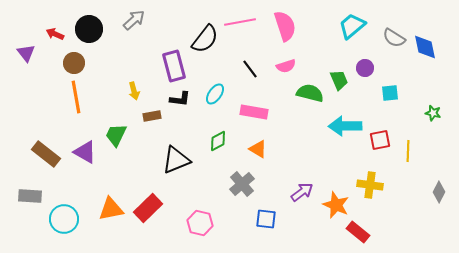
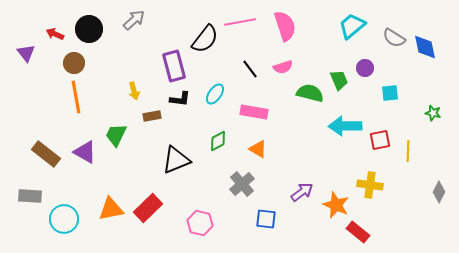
pink semicircle at (286, 66): moved 3 px left, 1 px down
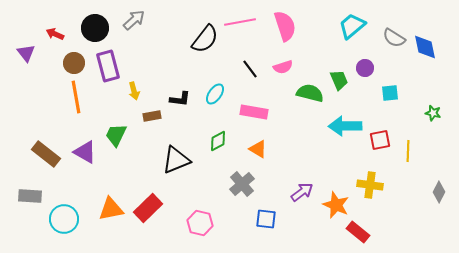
black circle at (89, 29): moved 6 px right, 1 px up
purple rectangle at (174, 66): moved 66 px left
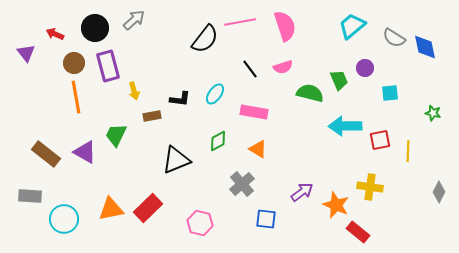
yellow cross at (370, 185): moved 2 px down
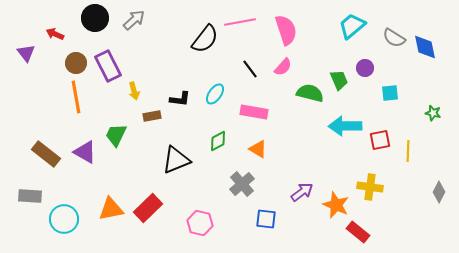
pink semicircle at (285, 26): moved 1 px right, 4 px down
black circle at (95, 28): moved 10 px up
brown circle at (74, 63): moved 2 px right
purple rectangle at (108, 66): rotated 12 degrees counterclockwise
pink semicircle at (283, 67): rotated 30 degrees counterclockwise
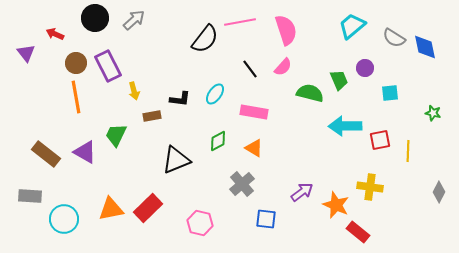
orange triangle at (258, 149): moved 4 px left, 1 px up
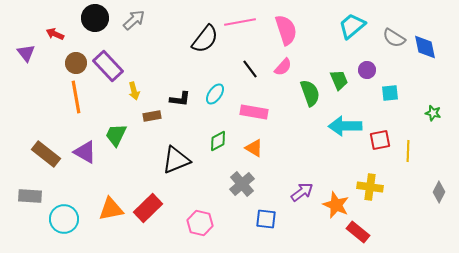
purple rectangle at (108, 66): rotated 16 degrees counterclockwise
purple circle at (365, 68): moved 2 px right, 2 px down
green semicircle at (310, 93): rotated 56 degrees clockwise
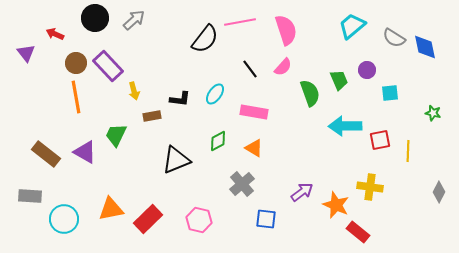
red rectangle at (148, 208): moved 11 px down
pink hexagon at (200, 223): moved 1 px left, 3 px up
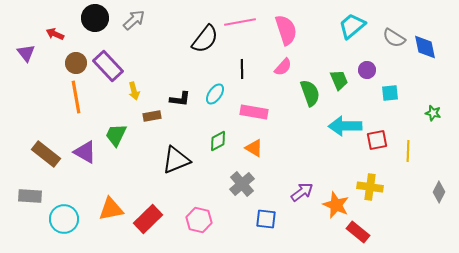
black line at (250, 69): moved 8 px left; rotated 36 degrees clockwise
red square at (380, 140): moved 3 px left
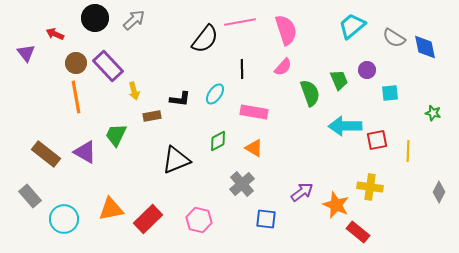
gray rectangle at (30, 196): rotated 45 degrees clockwise
